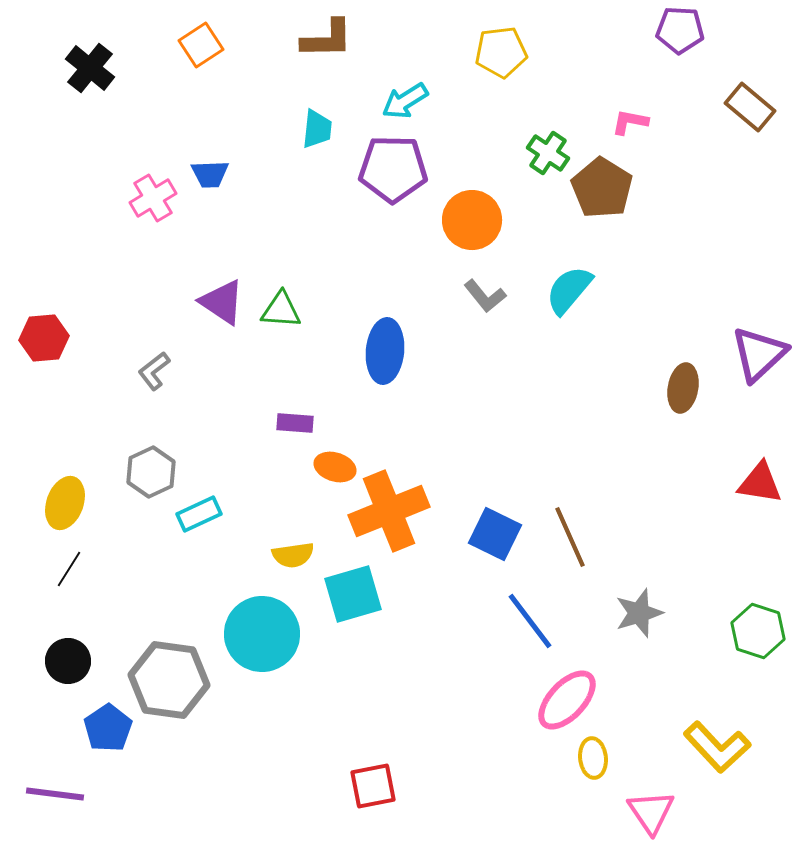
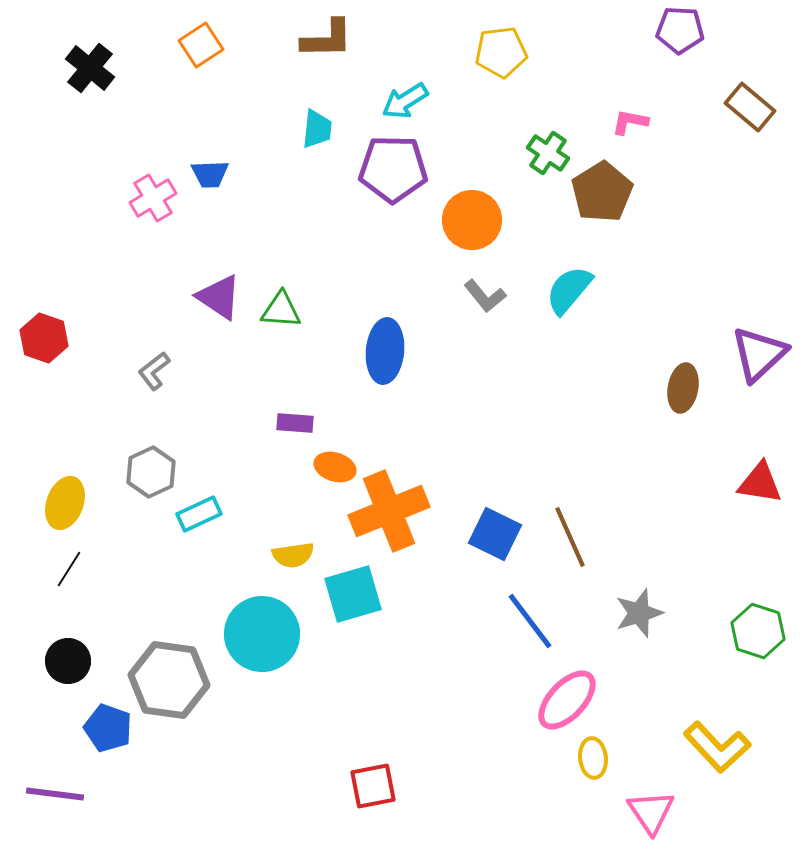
brown pentagon at (602, 188): moved 4 px down; rotated 8 degrees clockwise
purple triangle at (222, 302): moved 3 px left, 5 px up
red hexagon at (44, 338): rotated 24 degrees clockwise
blue pentagon at (108, 728): rotated 18 degrees counterclockwise
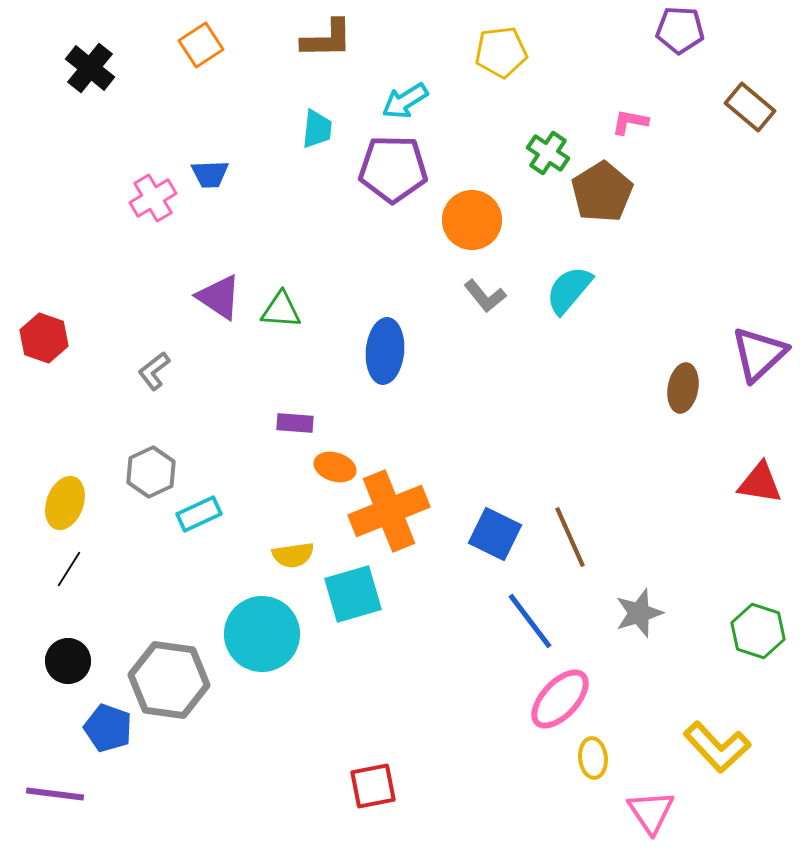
pink ellipse at (567, 700): moved 7 px left, 1 px up
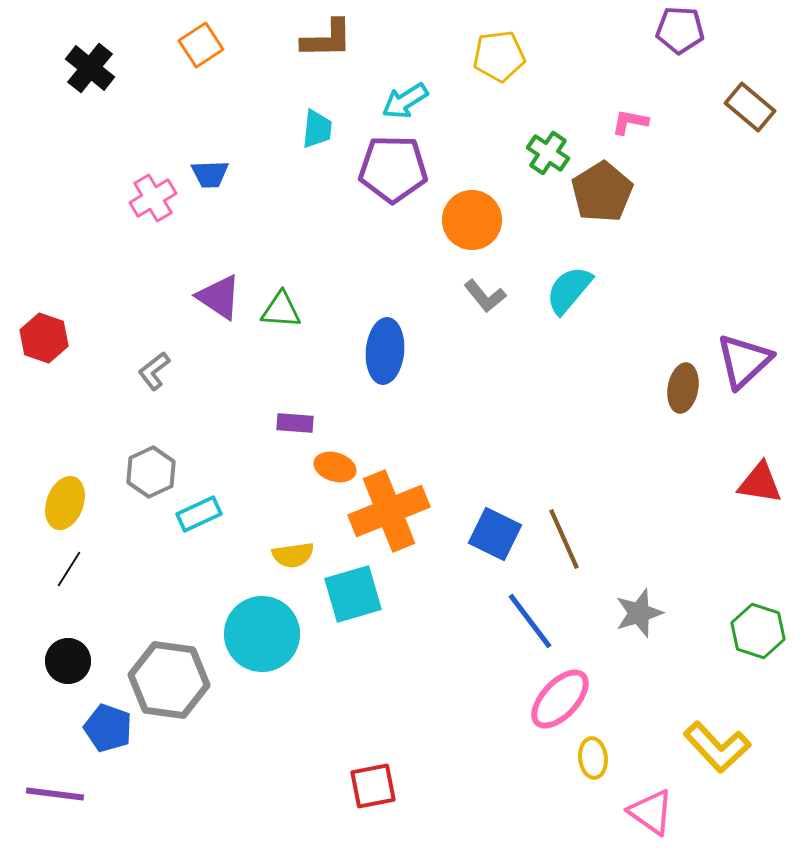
yellow pentagon at (501, 52): moved 2 px left, 4 px down
purple triangle at (759, 354): moved 15 px left, 7 px down
brown line at (570, 537): moved 6 px left, 2 px down
pink triangle at (651, 812): rotated 21 degrees counterclockwise
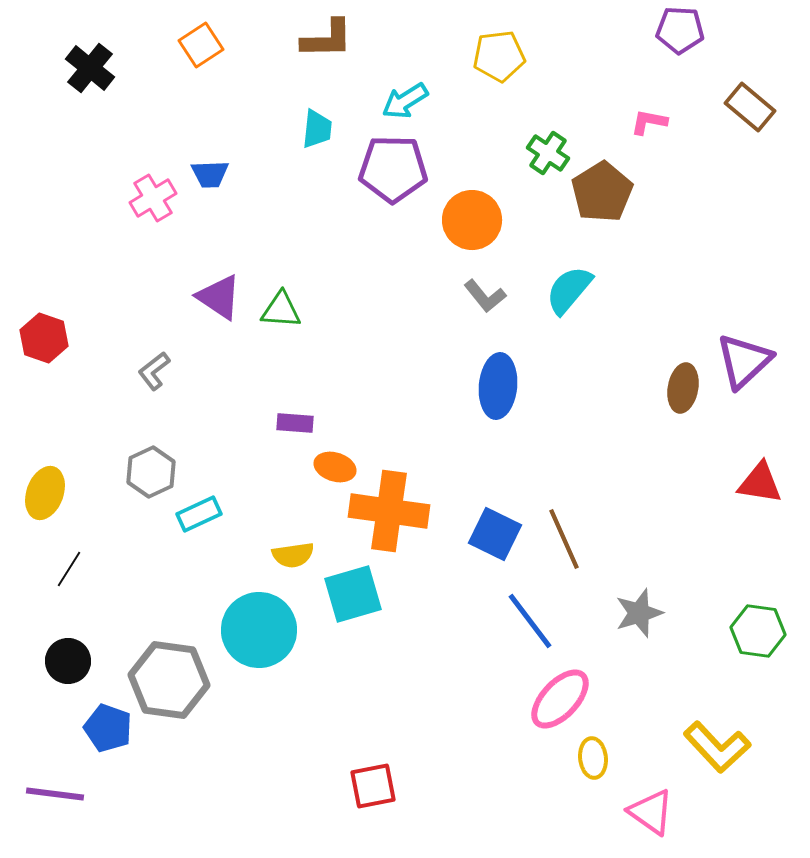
pink L-shape at (630, 122): moved 19 px right
blue ellipse at (385, 351): moved 113 px right, 35 px down
yellow ellipse at (65, 503): moved 20 px left, 10 px up
orange cross at (389, 511): rotated 30 degrees clockwise
green hexagon at (758, 631): rotated 10 degrees counterclockwise
cyan circle at (262, 634): moved 3 px left, 4 px up
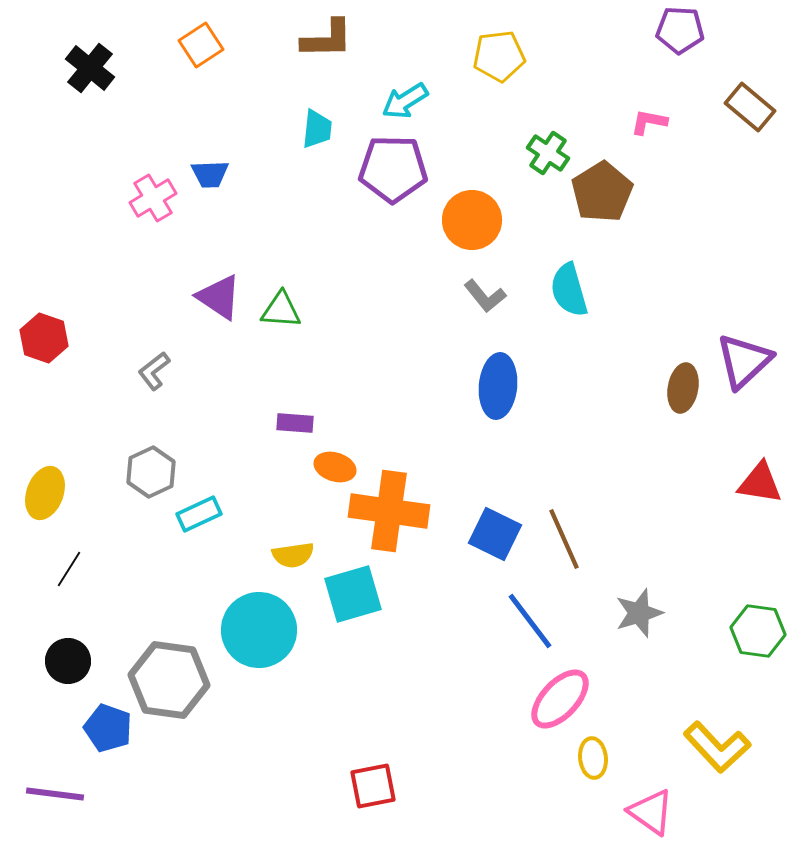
cyan semicircle at (569, 290): rotated 56 degrees counterclockwise
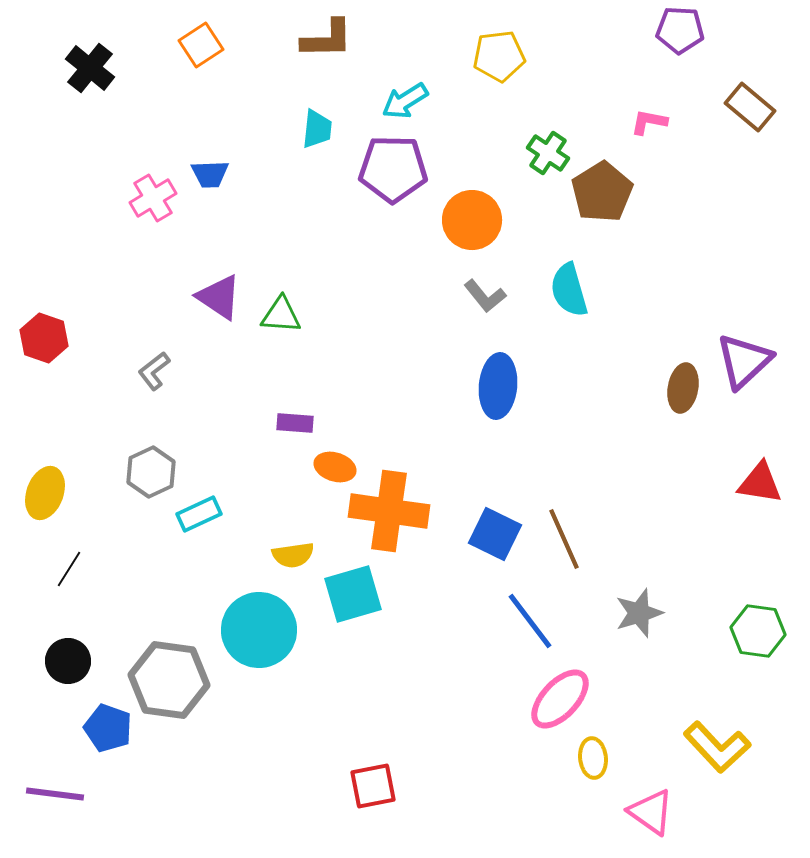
green triangle at (281, 310): moved 5 px down
